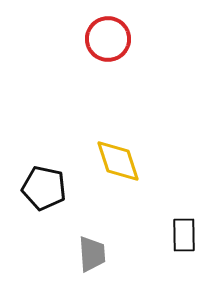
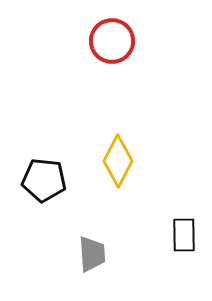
red circle: moved 4 px right, 2 px down
yellow diamond: rotated 45 degrees clockwise
black pentagon: moved 8 px up; rotated 6 degrees counterclockwise
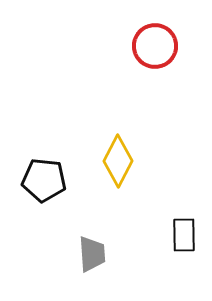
red circle: moved 43 px right, 5 px down
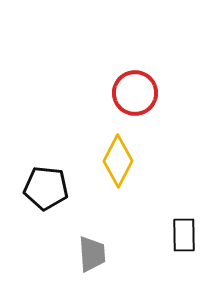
red circle: moved 20 px left, 47 px down
black pentagon: moved 2 px right, 8 px down
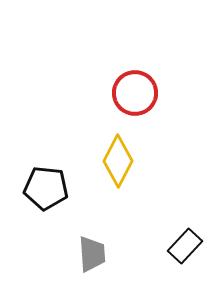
black rectangle: moved 1 px right, 11 px down; rotated 44 degrees clockwise
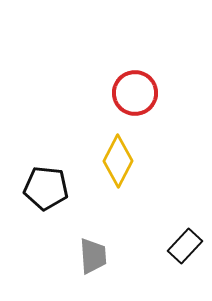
gray trapezoid: moved 1 px right, 2 px down
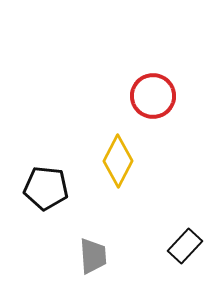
red circle: moved 18 px right, 3 px down
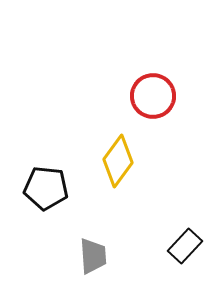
yellow diamond: rotated 9 degrees clockwise
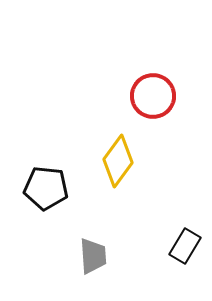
black rectangle: rotated 12 degrees counterclockwise
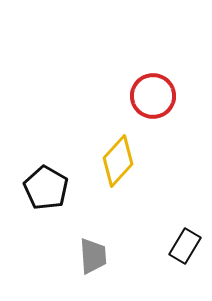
yellow diamond: rotated 6 degrees clockwise
black pentagon: rotated 24 degrees clockwise
